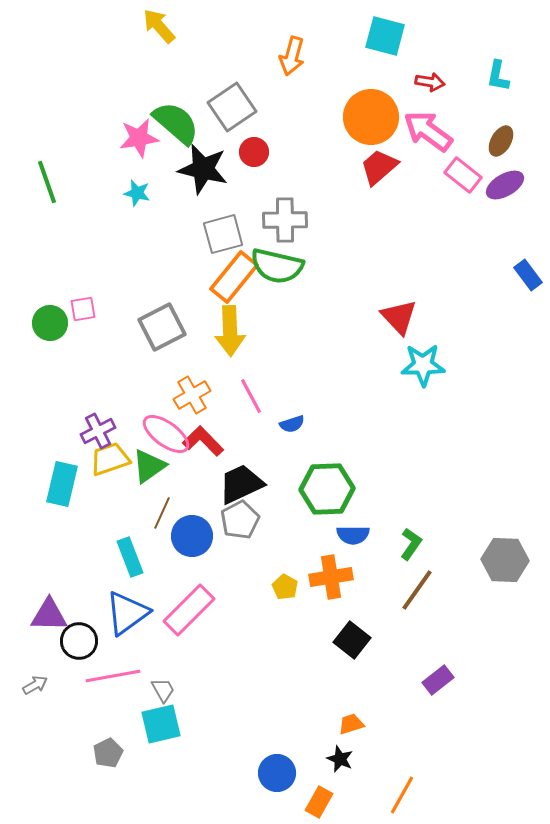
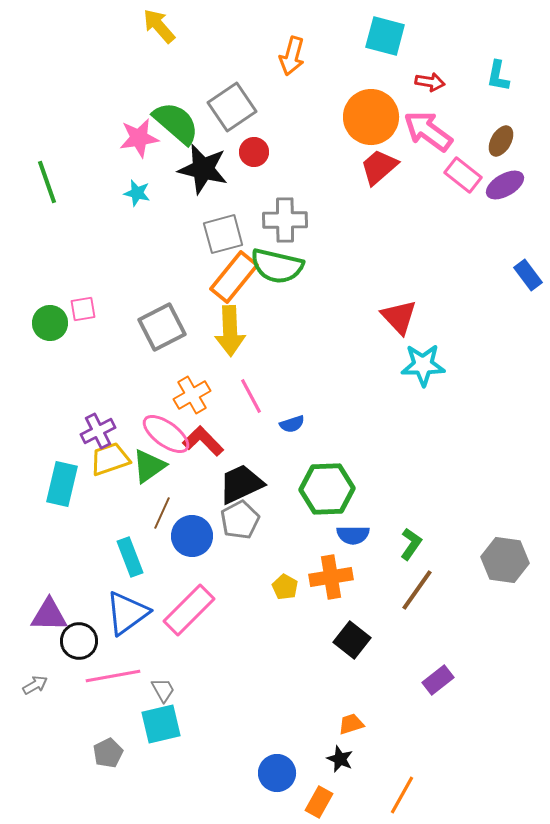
gray hexagon at (505, 560): rotated 6 degrees clockwise
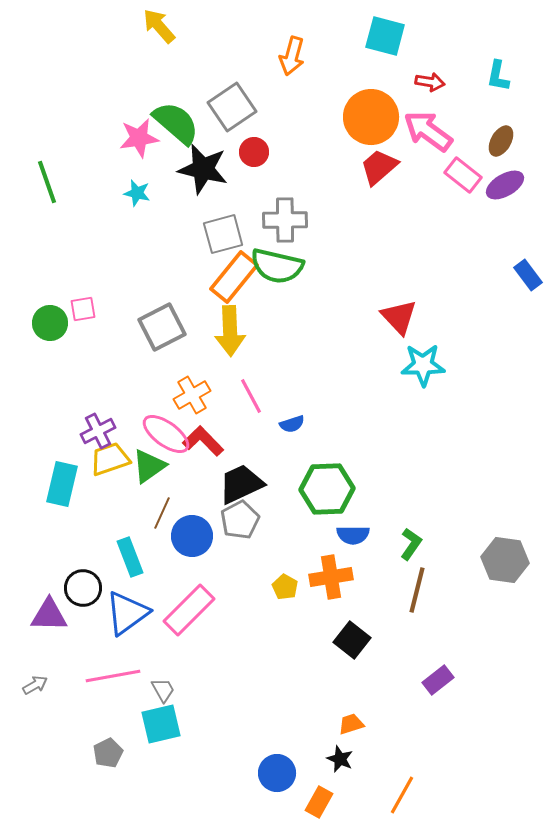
brown line at (417, 590): rotated 21 degrees counterclockwise
black circle at (79, 641): moved 4 px right, 53 px up
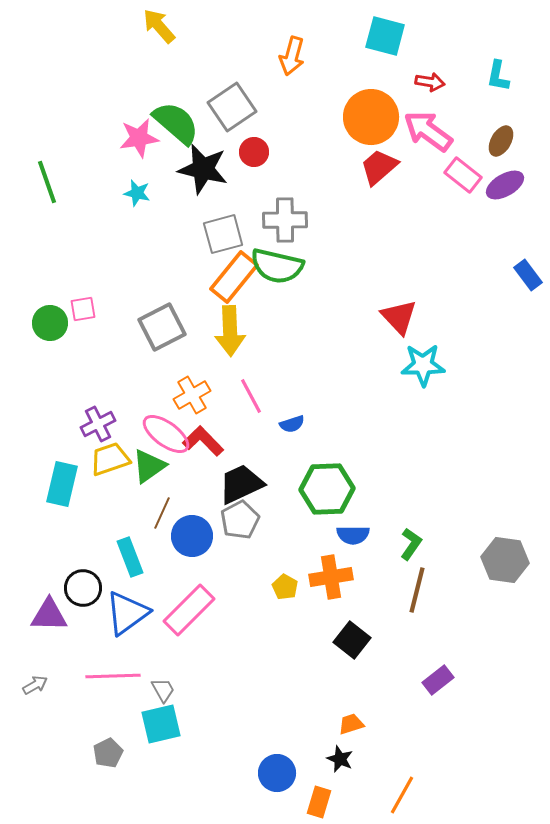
purple cross at (98, 431): moved 7 px up
pink line at (113, 676): rotated 8 degrees clockwise
orange rectangle at (319, 802): rotated 12 degrees counterclockwise
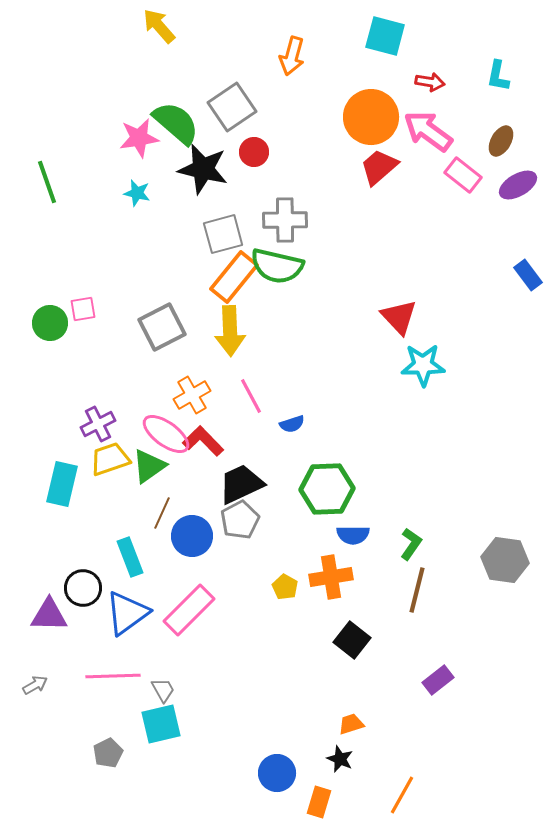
purple ellipse at (505, 185): moved 13 px right
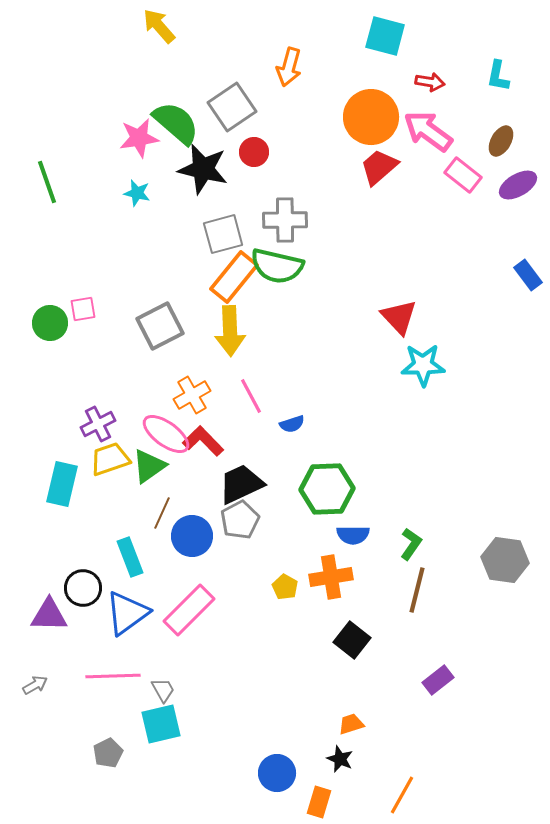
orange arrow at (292, 56): moved 3 px left, 11 px down
gray square at (162, 327): moved 2 px left, 1 px up
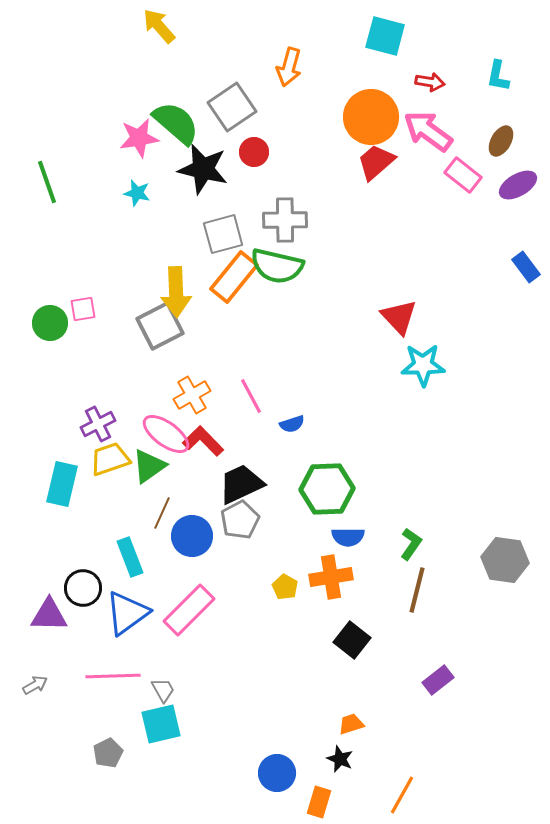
red trapezoid at (379, 167): moved 3 px left, 5 px up
blue rectangle at (528, 275): moved 2 px left, 8 px up
yellow arrow at (230, 331): moved 54 px left, 39 px up
blue semicircle at (353, 535): moved 5 px left, 2 px down
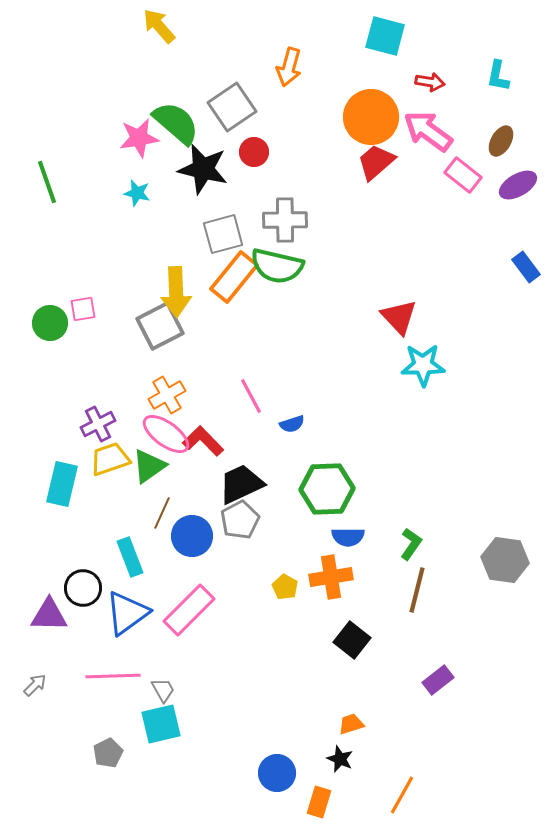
orange cross at (192, 395): moved 25 px left
gray arrow at (35, 685): rotated 15 degrees counterclockwise
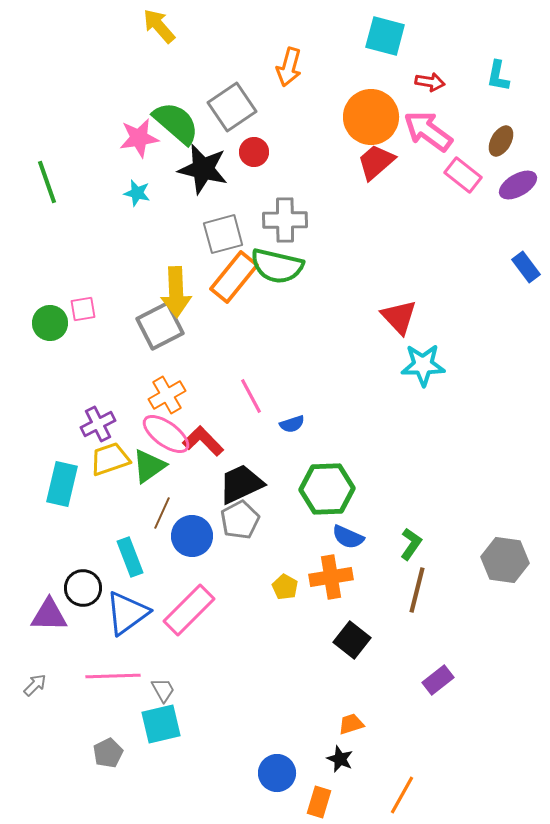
blue semicircle at (348, 537): rotated 24 degrees clockwise
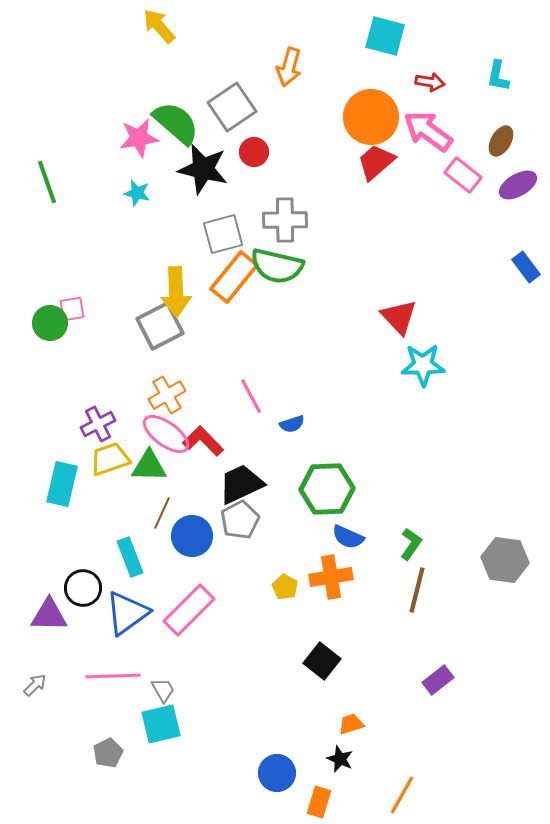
pink square at (83, 309): moved 11 px left
green triangle at (149, 466): rotated 36 degrees clockwise
black square at (352, 640): moved 30 px left, 21 px down
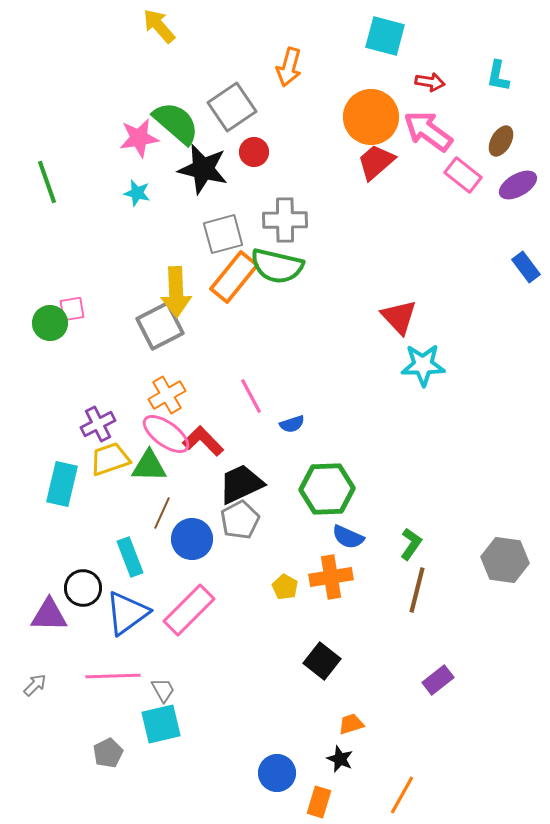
blue circle at (192, 536): moved 3 px down
